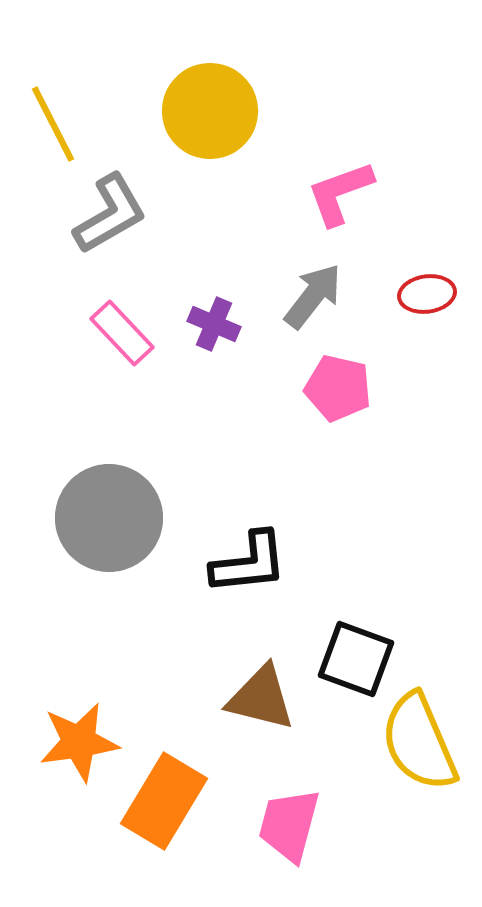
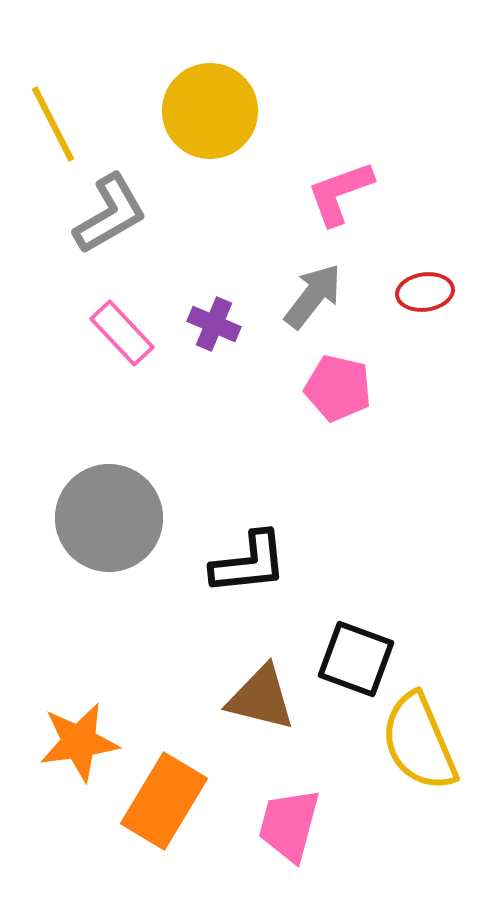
red ellipse: moved 2 px left, 2 px up
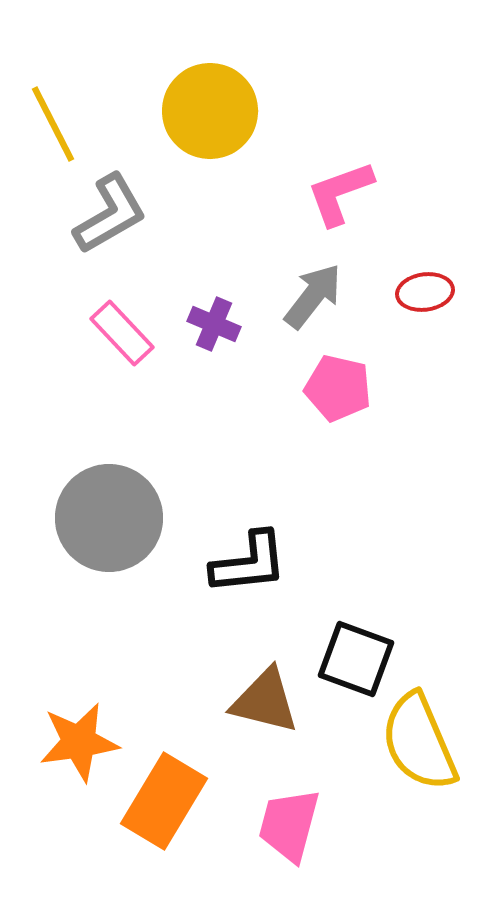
brown triangle: moved 4 px right, 3 px down
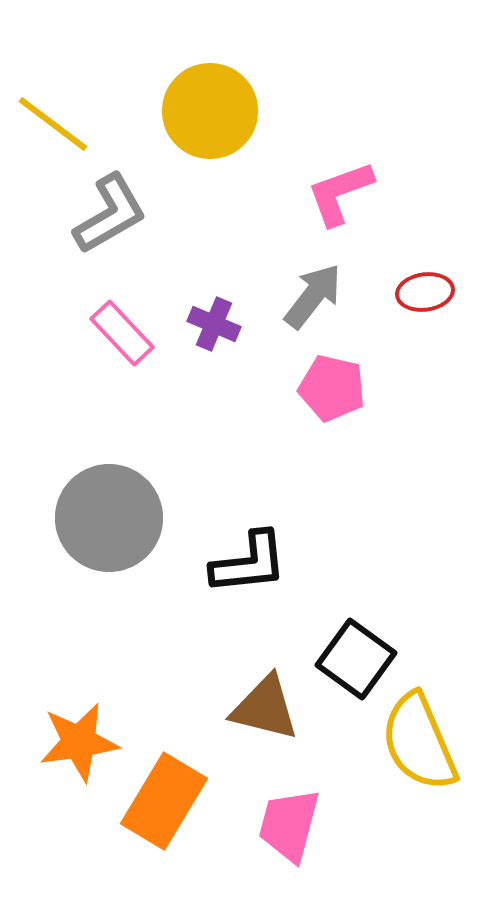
yellow line: rotated 26 degrees counterclockwise
pink pentagon: moved 6 px left
black square: rotated 16 degrees clockwise
brown triangle: moved 7 px down
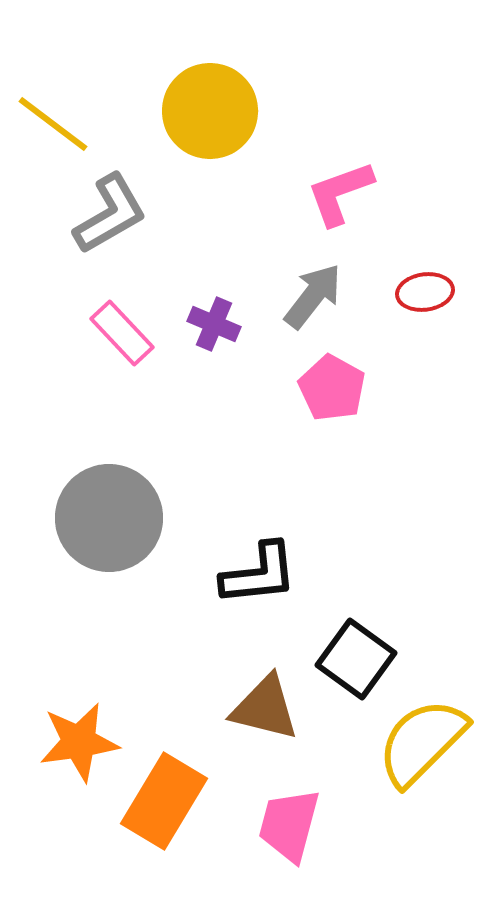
pink pentagon: rotated 16 degrees clockwise
black L-shape: moved 10 px right, 11 px down
yellow semicircle: moved 3 px right; rotated 68 degrees clockwise
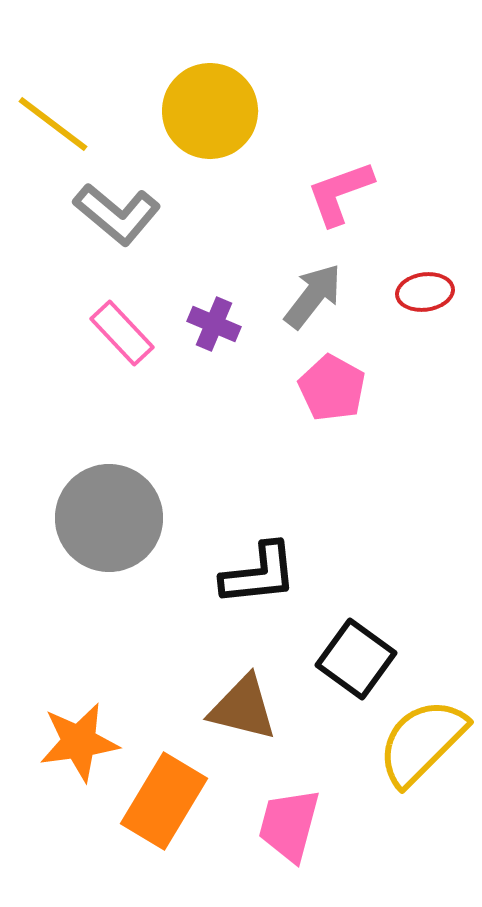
gray L-shape: moved 7 px right; rotated 70 degrees clockwise
brown triangle: moved 22 px left
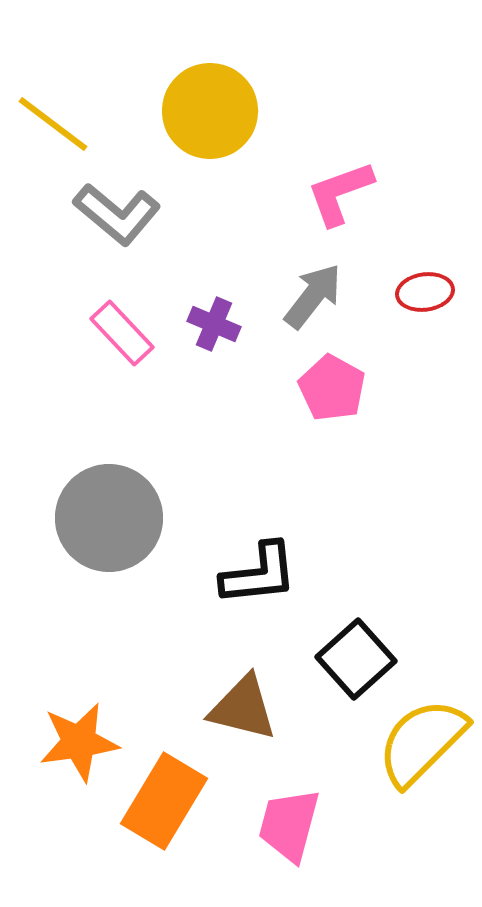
black square: rotated 12 degrees clockwise
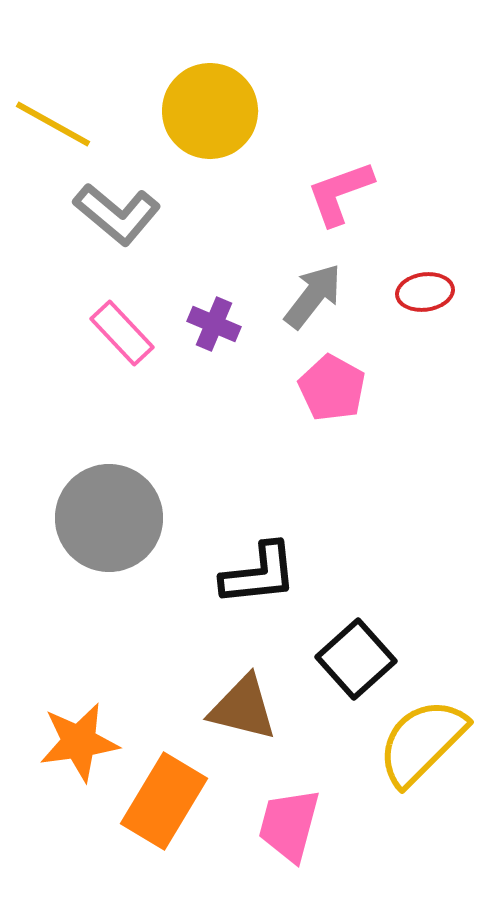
yellow line: rotated 8 degrees counterclockwise
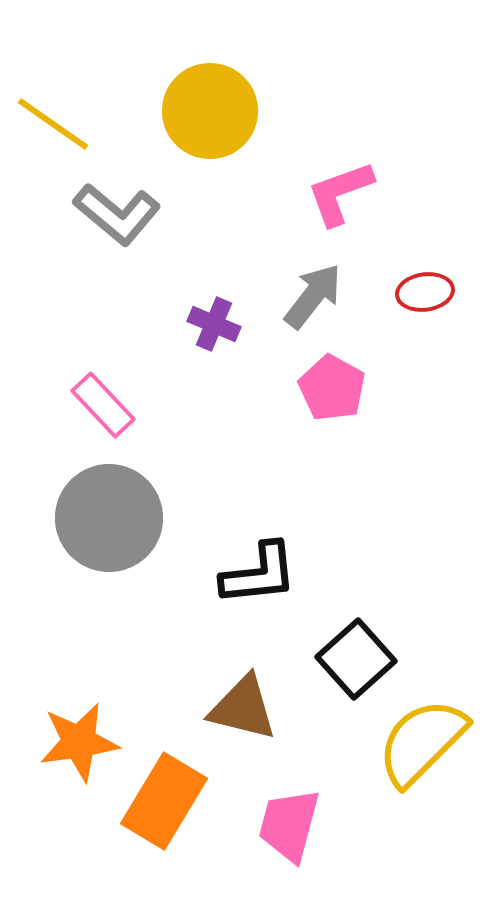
yellow line: rotated 6 degrees clockwise
pink rectangle: moved 19 px left, 72 px down
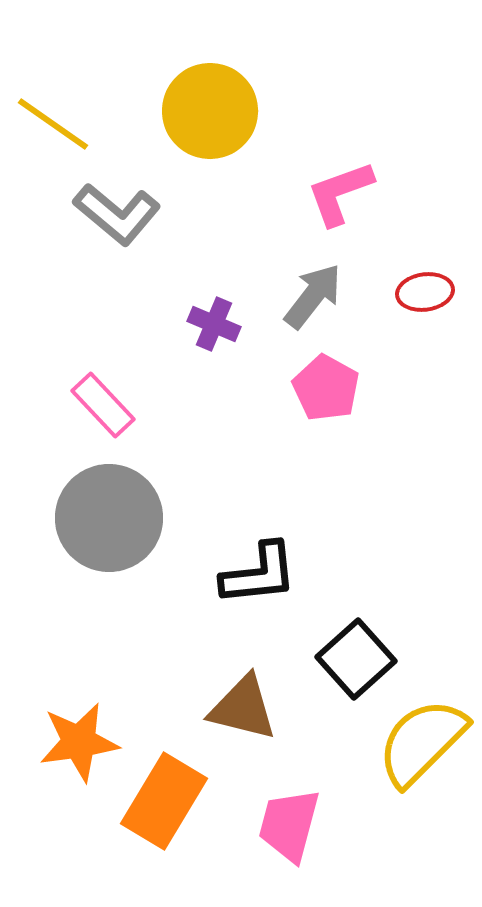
pink pentagon: moved 6 px left
